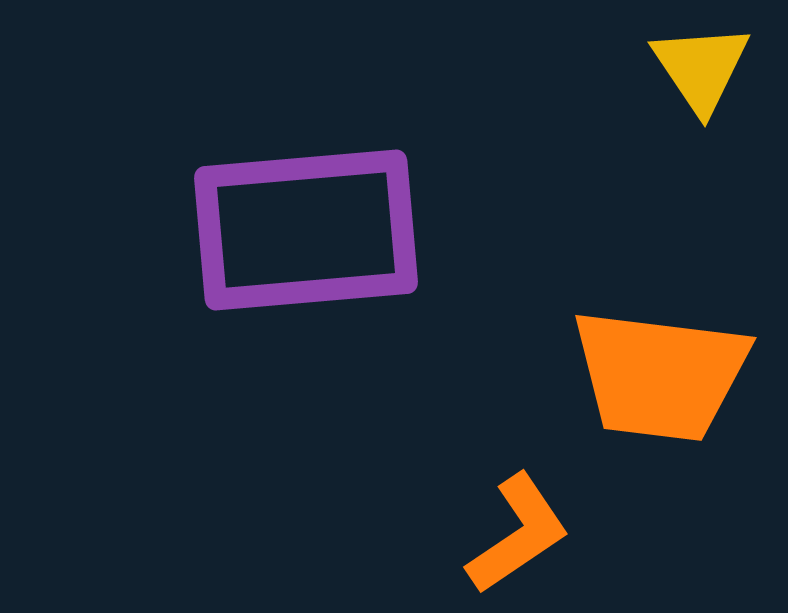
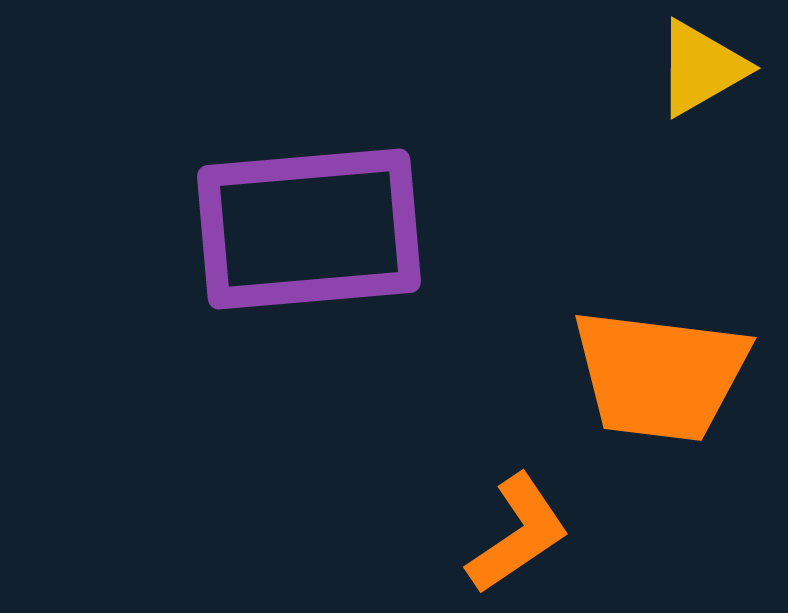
yellow triangle: rotated 34 degrees clockwise
purple rectangle: moved 3 px right, 1 px up
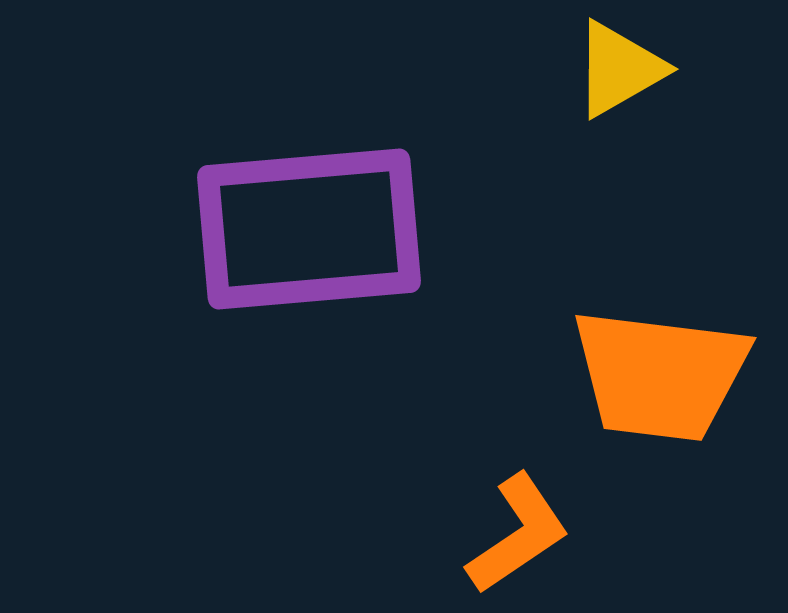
yellow triangle: moved 82 px left, 1 px down
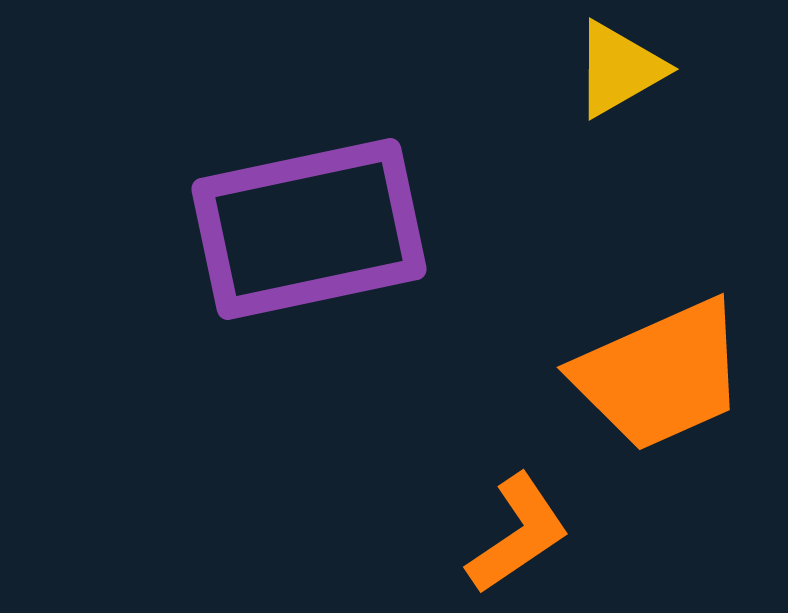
purple rectangle: rotated 7 degrees counterclockwise
orange trapezoid: rotated 31 degrees counterclockwise
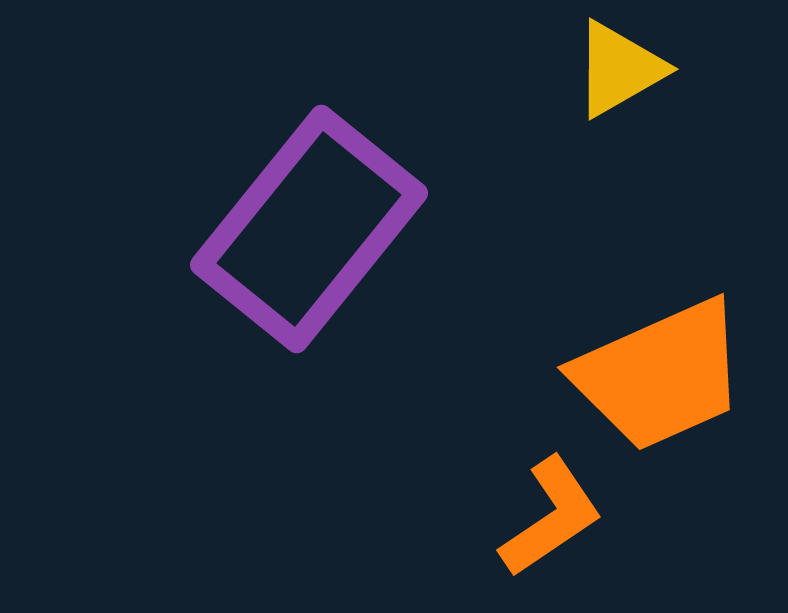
purple rectangle: rotated 39 degrees counterclockwise
orange L-shape: moved 33 px right, 17 px up
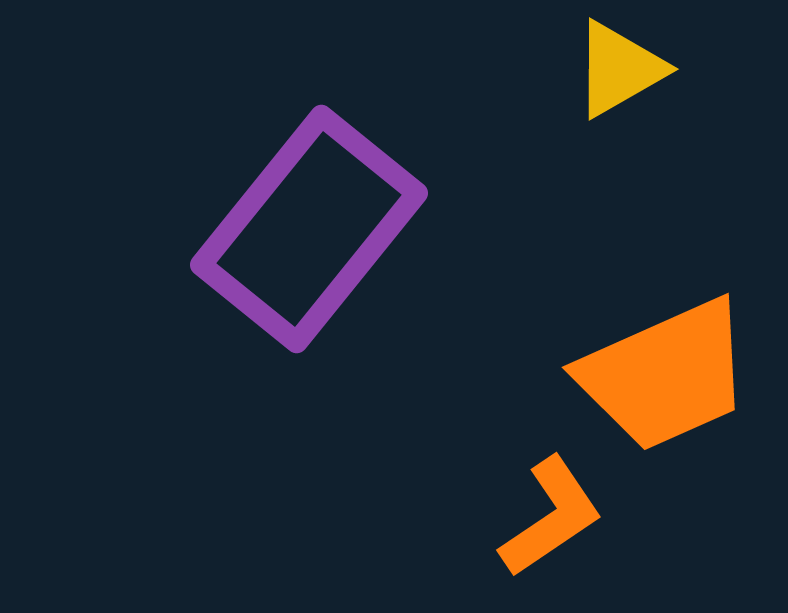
orange trapezoid: moved 5 px right
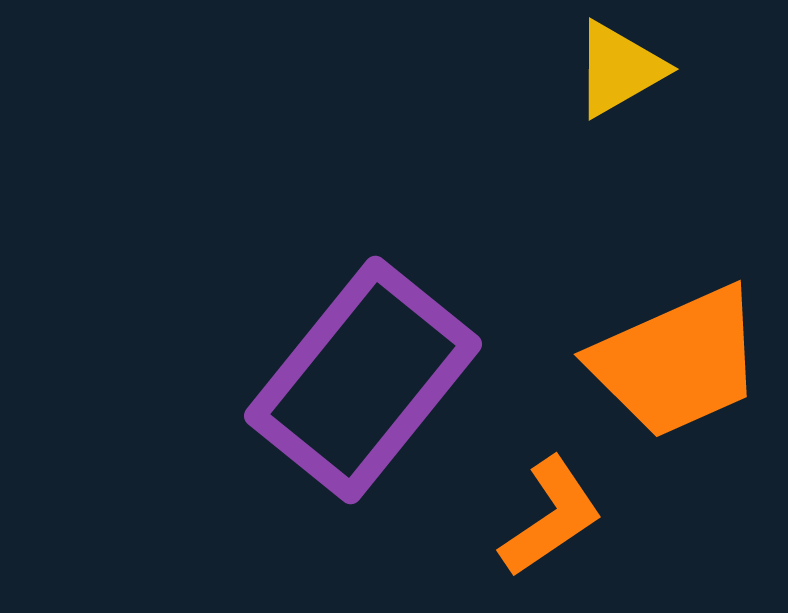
purple rectangle: moved 54 px right, 151 px down
orange trapezoid: moved 12 px right, 13 px up
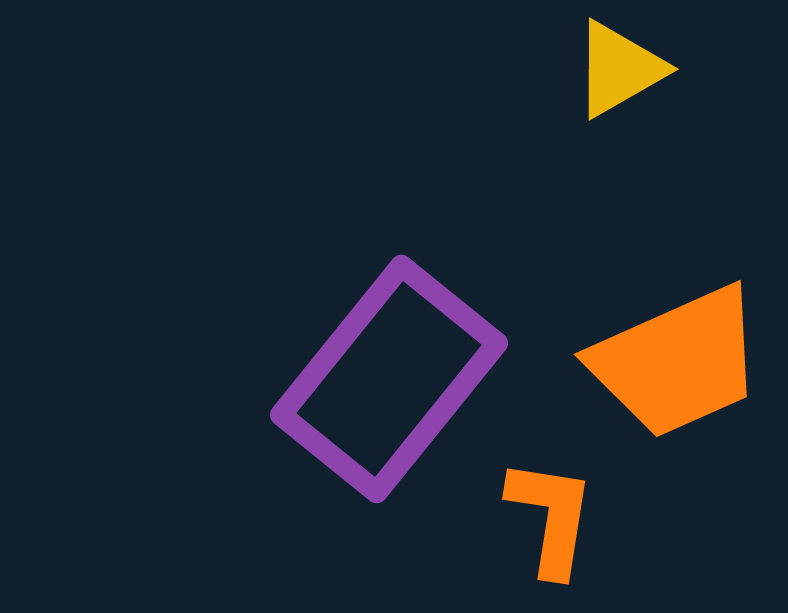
purple rectangle: moved 26 px right, 1 px up
orange L-shape: rotated 47 degrees counterclockwise
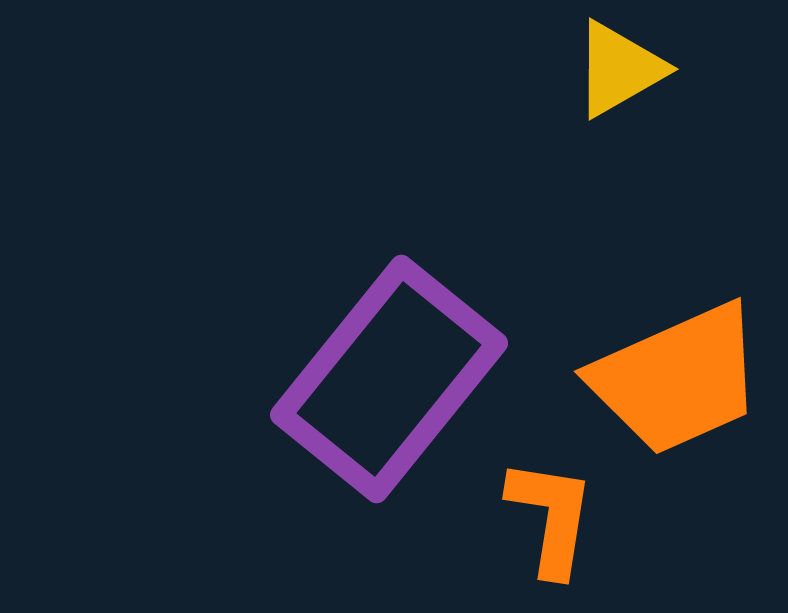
orange trapezoid: moved 17 px down
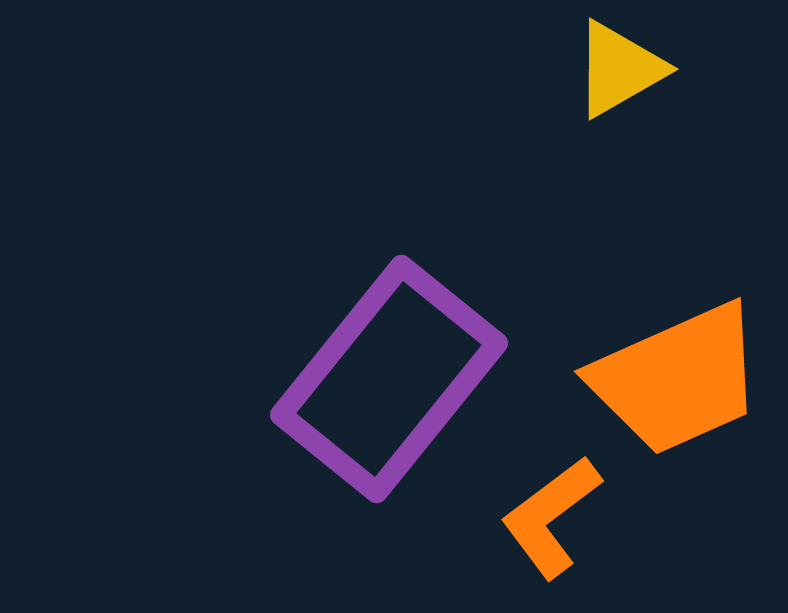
orange L-shape: rotated 136 degrees counterclockwise
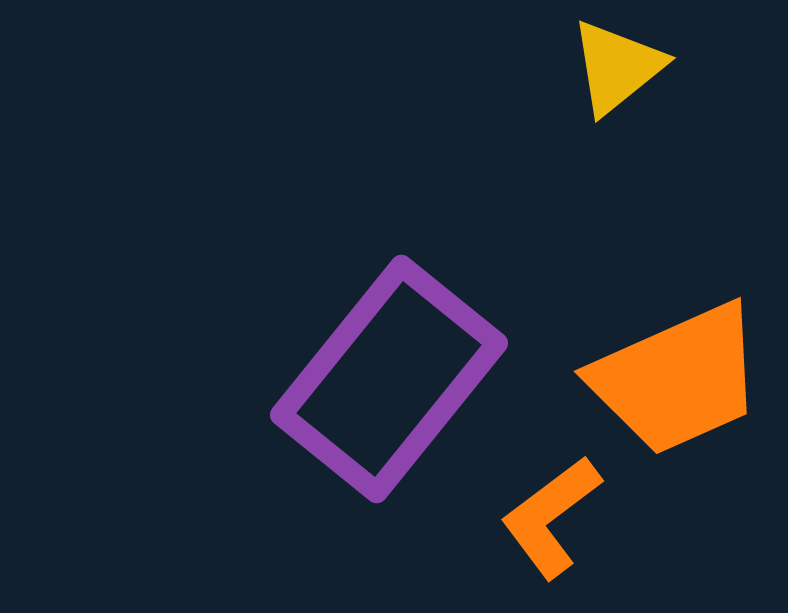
yellow triangle: moved 2 px left, 2 px up; rotated 9 degrees counterclockwise
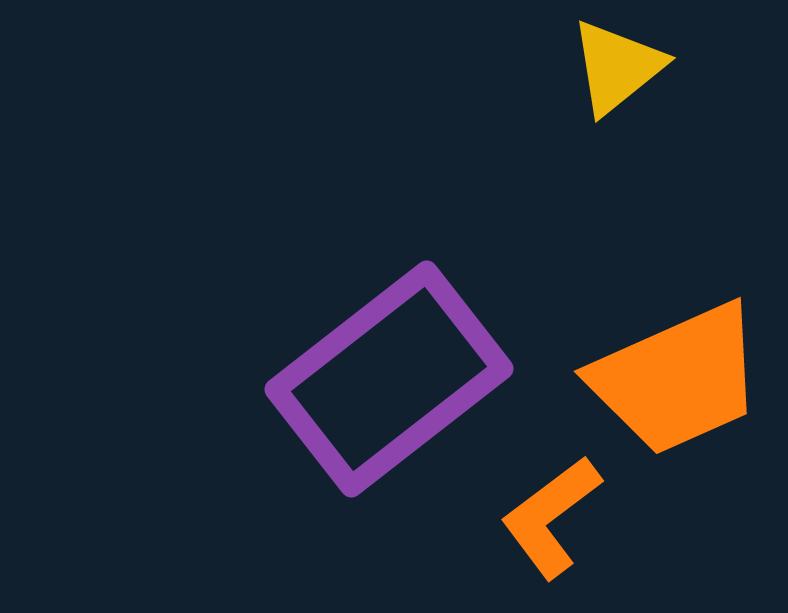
purple rectangle: rotated 13 degrees clockwise
